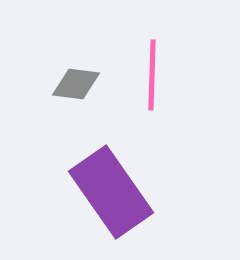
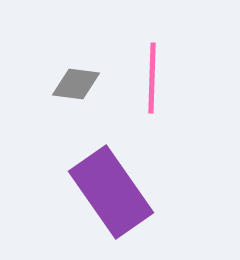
pink line: moved 3 px down
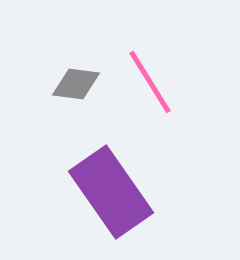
pink line: moved 2 px left, 4 px down; rotated 34 degrees counterclockwise
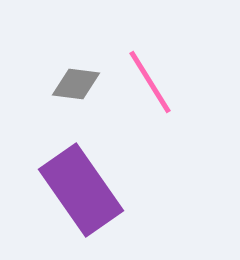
purple rectangle: moved 30 px left, 2 px up
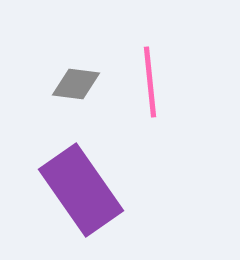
pink line: rotated 26 degrees clockwise
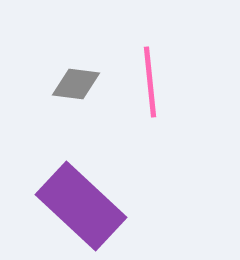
purple rectangle: moved 16 px down; rotated 12 degrees counterclockwise
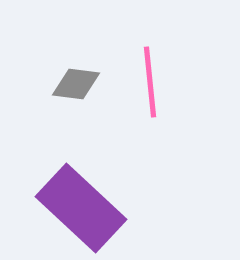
purple rectangle: moved 2 px down
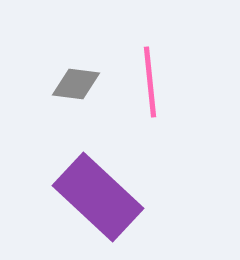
purple rectangle: moved 17 px right, 11 px up
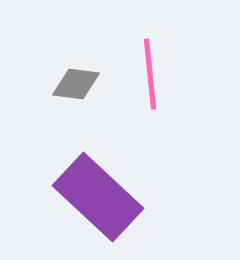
pink line: moved 8 px up
